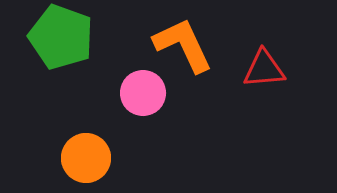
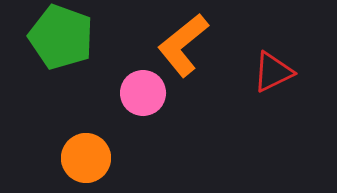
orange L-shape: rotated 104 degrees counterclockwise
red triangle: moved 9 px right, 3 px down; rotated 21 degrees counterclockwise
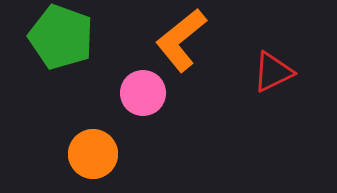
orange L-shape: moved 2 px left, 5 px up
orange circle: moved 7 px right, 4 px up
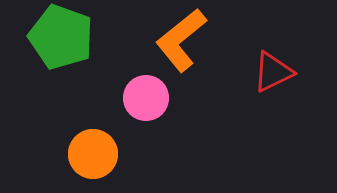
pink circle: moved 3 px right, 5 px down
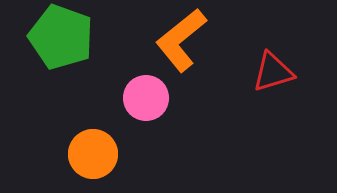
red triangle: rotated 9 degrees clockwise
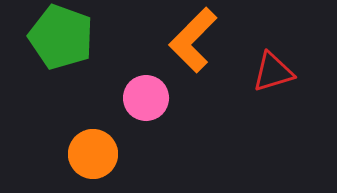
orange L-shape: moved 12 px right; rotated 6 degrees counterclockwise
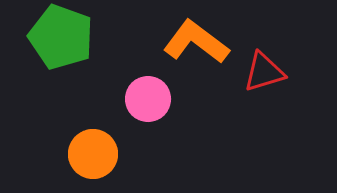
orange L-shape: moved 3 px right, 2 px down; rotated 82 degrees clockwise
red triangle: moved 9 px left
pink circle: moved 2 px right, 1 px down
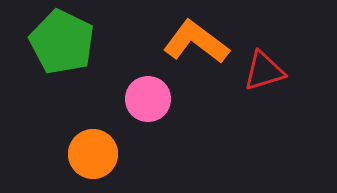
green pentagon: moved 1 px right, 5 px down; rotated 6 degrees clockwise
red triangle: moved 1 px up
